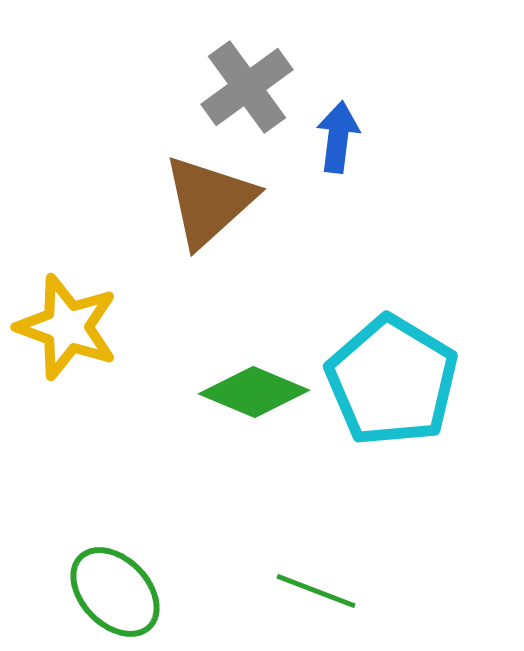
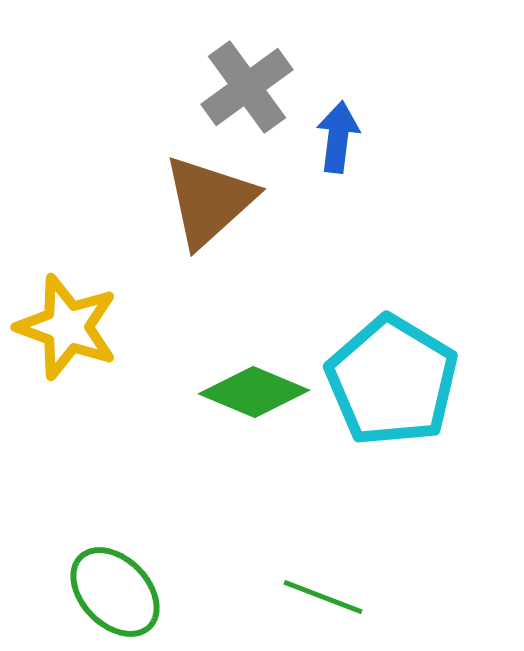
green line: moved 7 px right, 6 px down
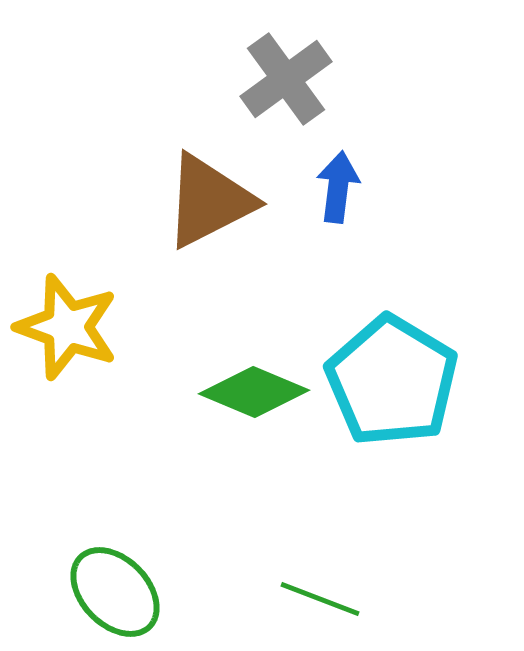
gray cross: moved 39 px right, 8 px up
blue arrow: moved 50 px down
brown triangle: rotated 15 degrees clockwise
green line: moved 3 px left, 2 px down
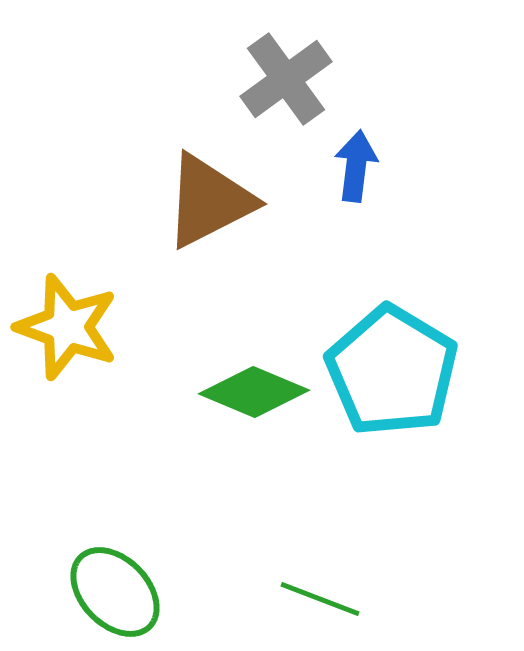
blue arrow: moved 18 px right, 21 px up
cyan pentagon: moved 10 px up
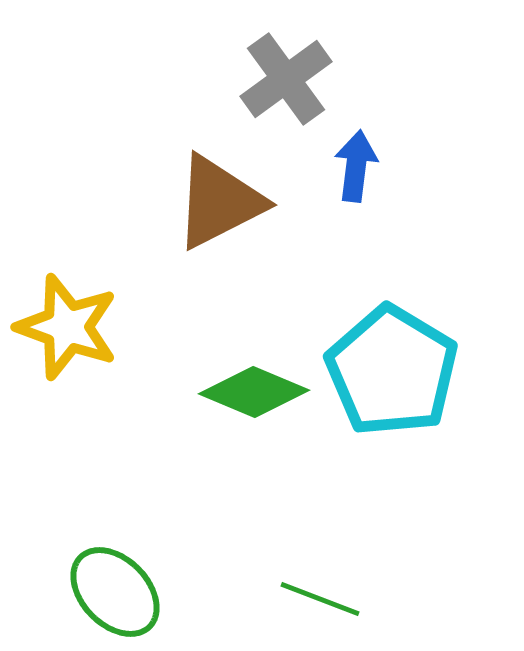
brown triangle: moved 10 px right, 1 px down
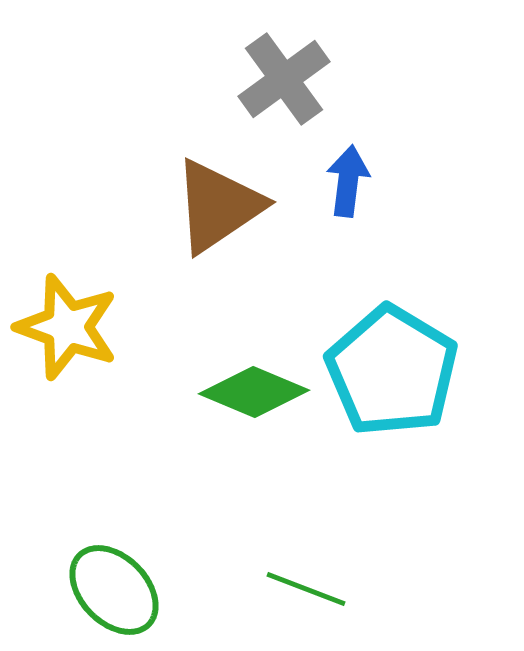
gray cross: moved 2 px left
blue arrow: moved 8 px left, 15 px down
brown triangle: moved 1 px left, 4 px down; rotated 7 degrees counterclockwise
green ellipse: moved 1 px left, 2 px up
green line: moved 14 px left, 10 px up
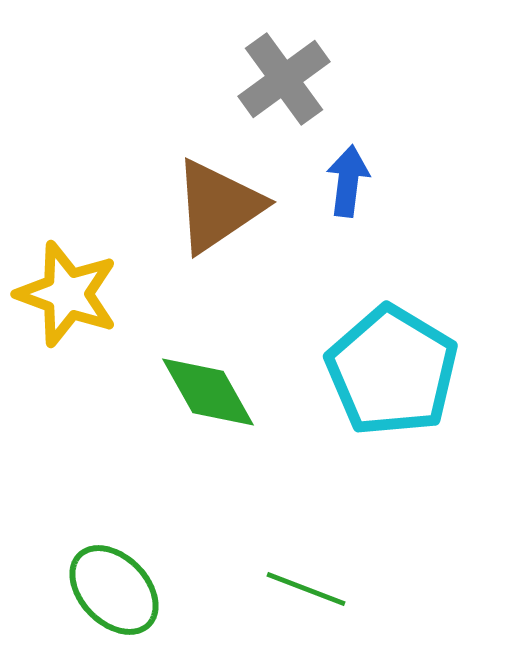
yellow star: moved 33 px up
green diamond: moved 46 px left; rotated 38 degrees clockwise
